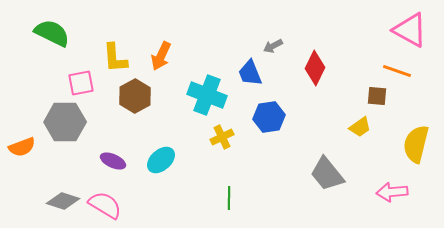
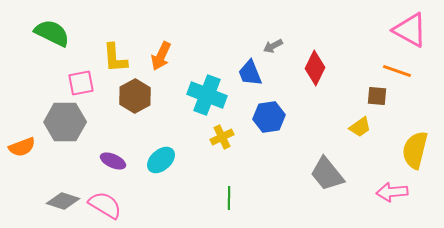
yellow semicircle: moved 1 px left, 6 px down
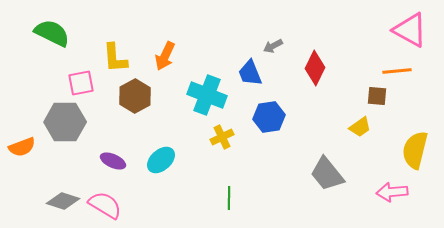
orange arrow: moved 4 px right
orange line: rotated 24 degrees counterclockwise
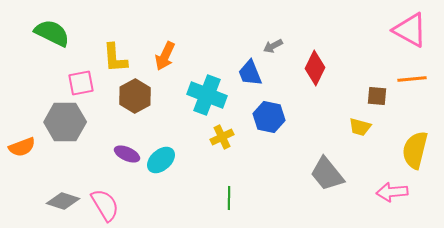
orange line: moved 15 px right, 8 px down
blue hexagon: rotated 20 degrees clockwise
yellow trapezoid: rotated 50 degrees clockwise
purple ellipse: moved 14 px right, 7 px up
pink semicircle: rotated 28 degrees clockwise
